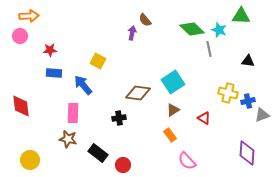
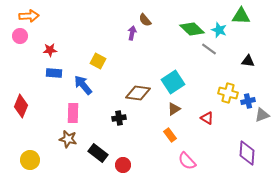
gray line: rotated 42 degrees counterclockwise
red diamond: rotated 30 degrees clockwise
brown triangle: moved 1 px right, 1 px up
red triangle: moved 3 px right
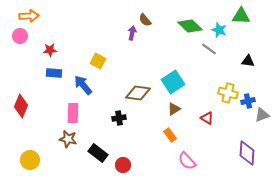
green diamond: moved 2 px left, 3 px up
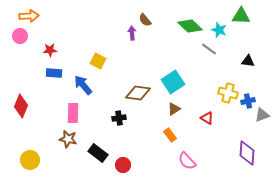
purple arrow: rotated 16 degrees counterclockwise
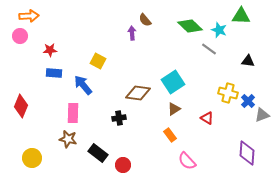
blue cross: rotated 32 degrees counterclockwise
yellow circle: moved 2 px right, 2 px up
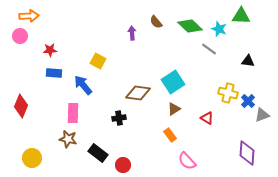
brown semicircle: moved 11 px right, 2 px down
cyan star: moved 1 px up
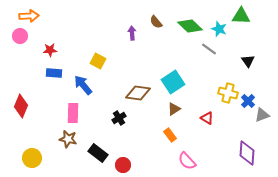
black triangle: rotated 48 degrees clockwise
black cross: rotated 24 degrees counterclockwise
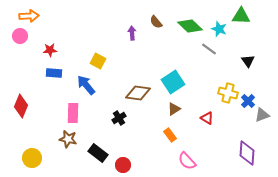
blue arrow: moved 3 px right
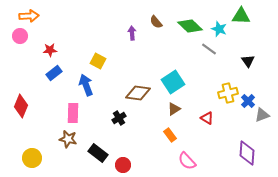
blue rectangle: rotated 42 degrees counterclockwise
blue arrow: rotated 20 degrees clockwise
yellow cross: rotated 30 degrees counterclockwise
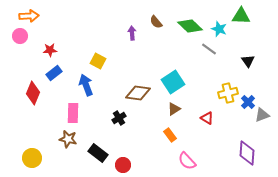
blue cross: moved 1 px down
red diamond: moved 12 px right, 13 px up
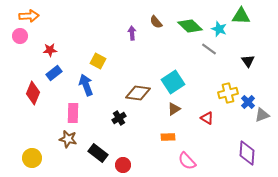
orange rectangle: moved 2 px left, 2 px down; rotated 56 degrees counterclockwise
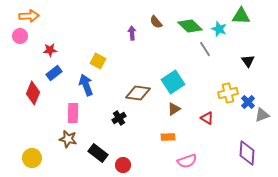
gray line: moved 4 px left; rotated 21 degrees clockwise
pink semicircle: rotated 66 degrees counterclockwise
